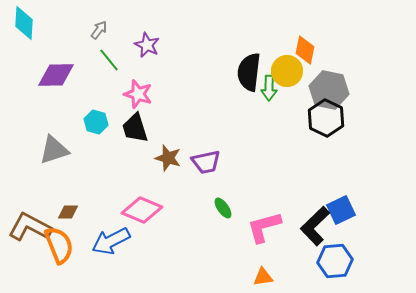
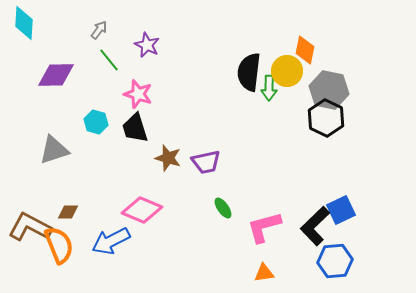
orange triangle: moved 1 px right, 4 px up
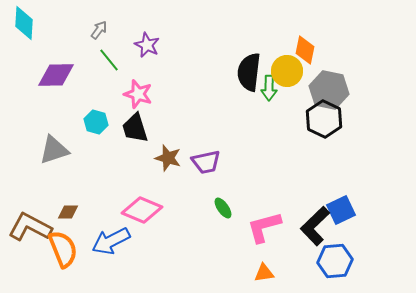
black hexagon: moved 2 px left, 1 px down
orange semicircle: moved 4 px right, 4 px down
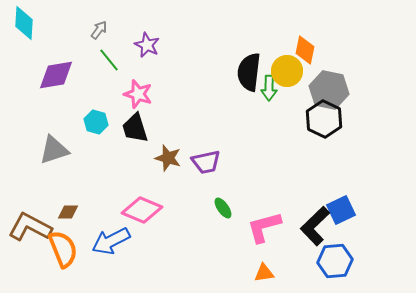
purple diamond: rotated 9 degrees counterclockwise
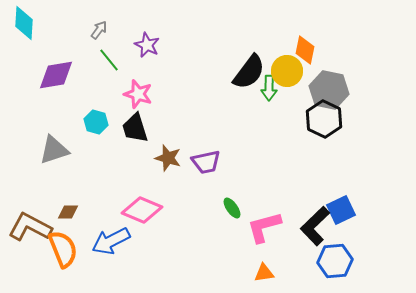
black semicircle: rotated 150 degrees counterclockwise
green ellipse: moved 9 px right
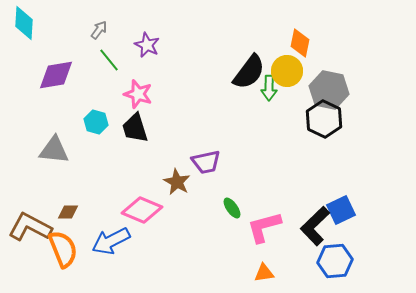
orange diamond: moved 5 px left, 7 px up
gray triangle: rotated 24 degrees clockwise
brown star: moved 9 px right, 24 px down; rotated 12 degrees clockwise
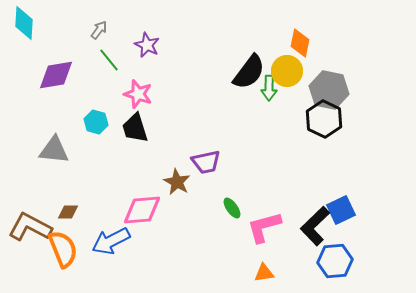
pink diamond: rotated 27 degrees counterclockwise
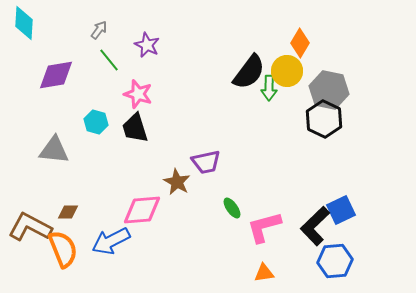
orange diamond: rotated 20 degrees clockwise
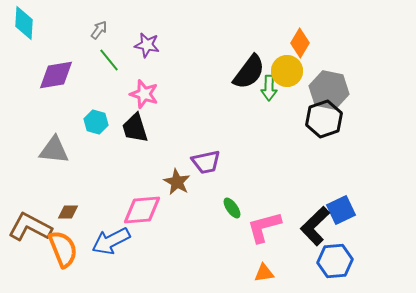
purple star: rotated 15 degrees counterclockwise
pink star: moved 6 px right
black hexagon: rotated 15 degrees clockwise
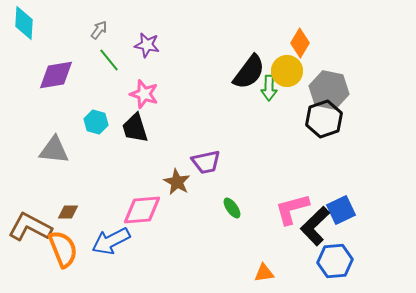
pink L-shape: moved 28 px right, 18 px up
